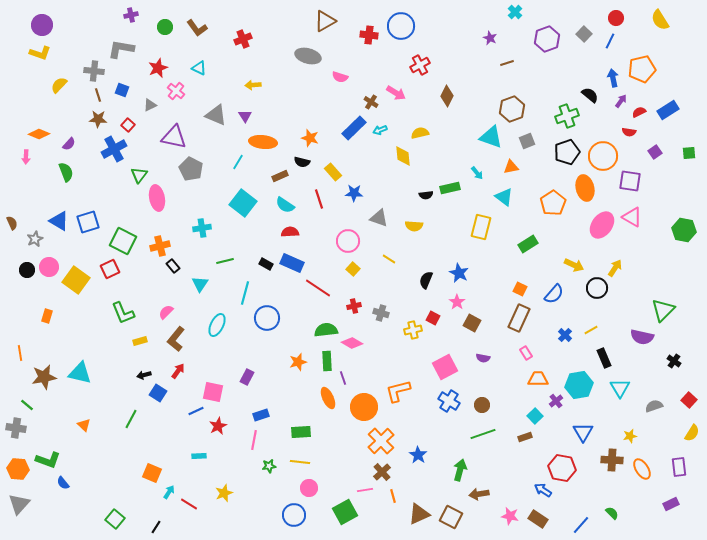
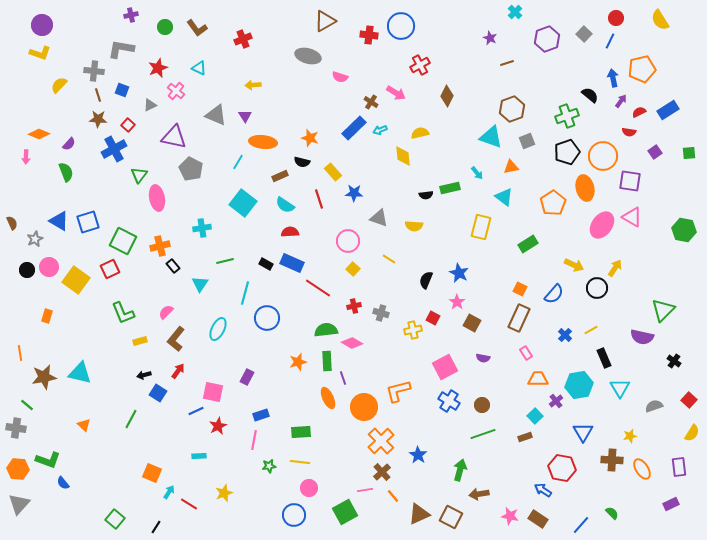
cyan ellipse at (217, 325): moved 1 px right, 4 px down
orange line at (393, 496): rotated 24 degrees counterclockwise
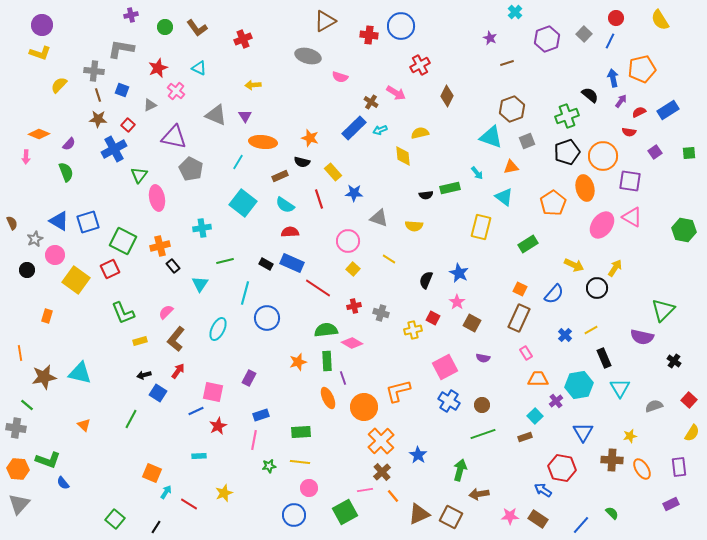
pink circle at (49, 267): moved 6 px right, 12 px up
purple rectangle at (247, 377): moved 2 px right, 1 px down
cyan arrow at (169, 492): moved 3 px left
pink star at (510, 516): rotated 12 degrees counterclockwise
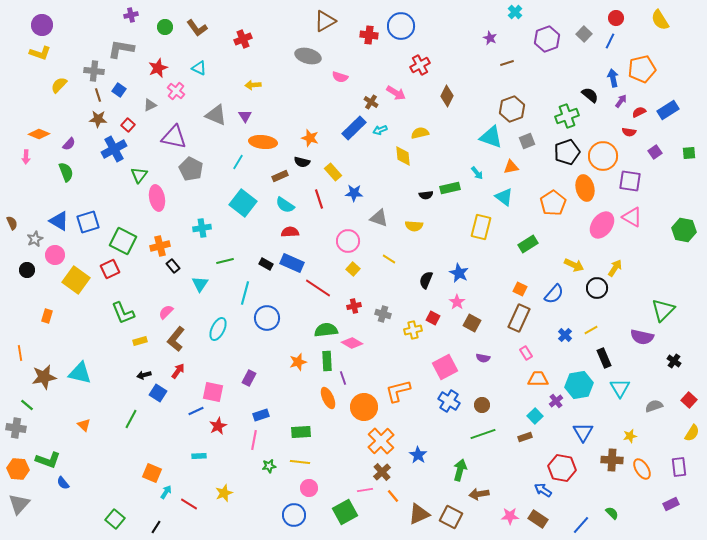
blue square at (122, 90): moved 3 px left; rotated 16 degrees clockwise
gray cross at (381, 313): moved 2 px right, 1 px down
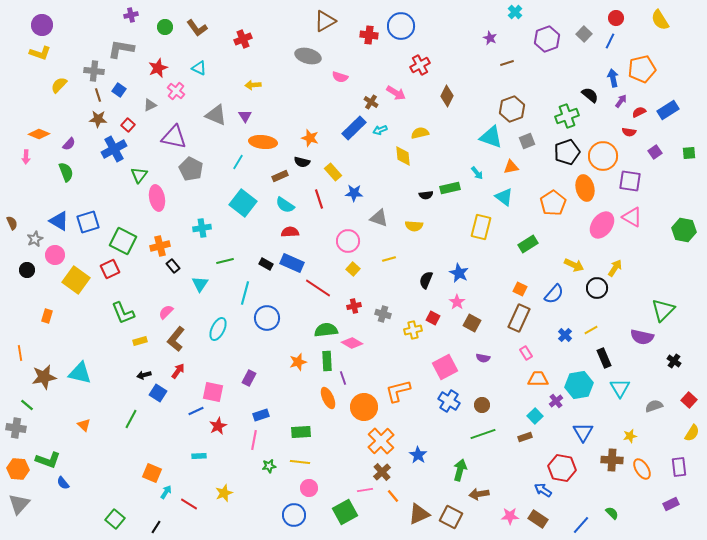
yellow line at (389, 259): rotated 48 degrees counterclockwise
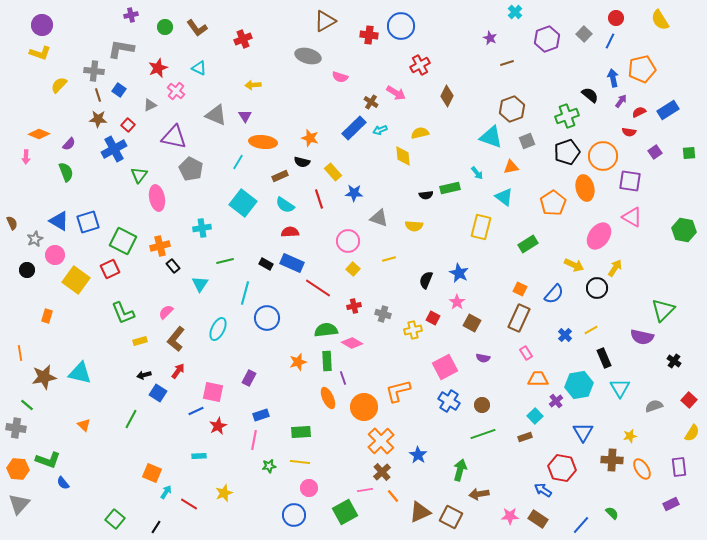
pink ellipse at (602, 225): moved 3 px left, 11 px down
brown triangle at (419, 514): moved 1 px right, 2 px up
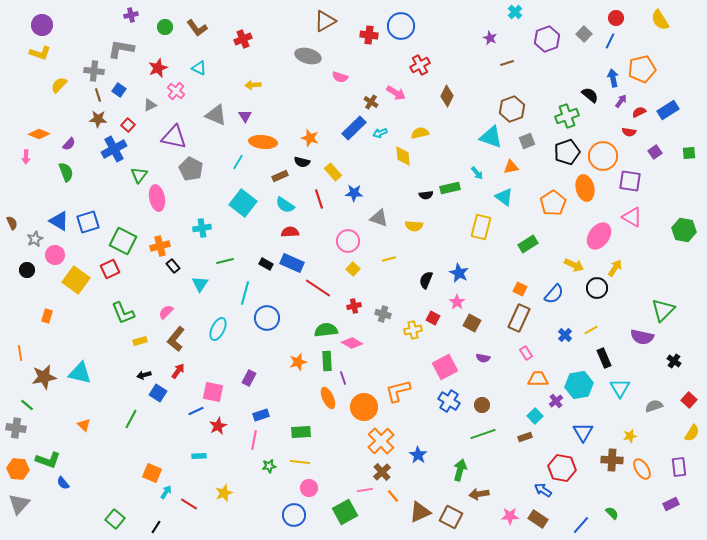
cyan arrow at (380, 130): moved 3 px down
